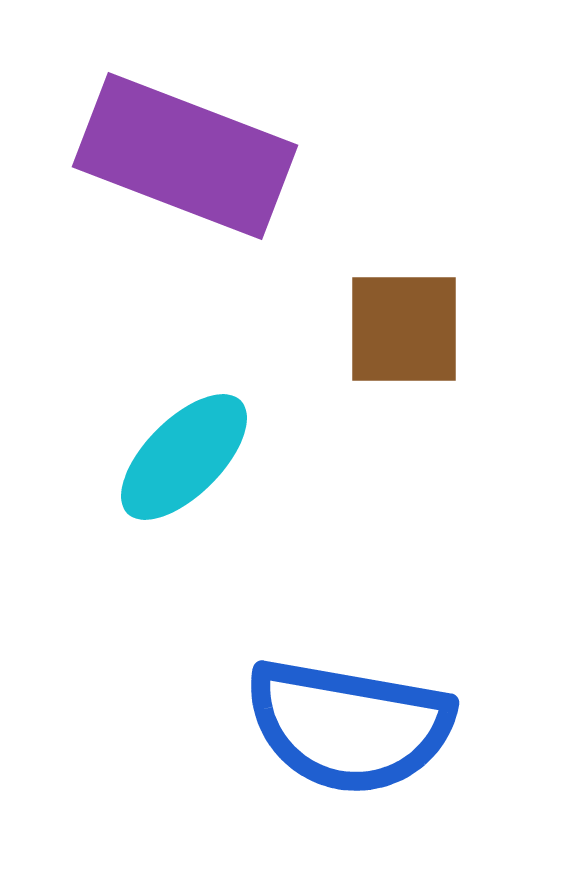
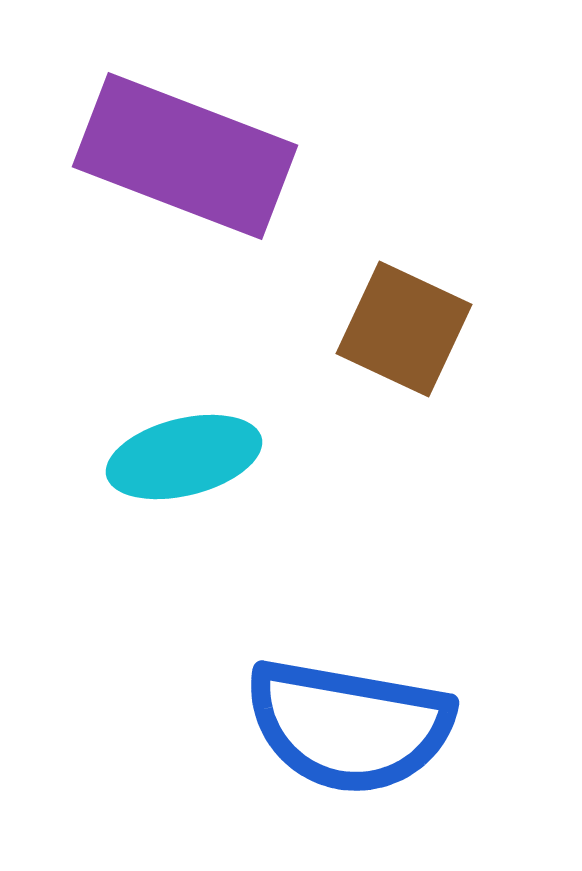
brown square: rotated 25 degrees clockwise
cyan ellipse: rotated 31 degrees clockwise
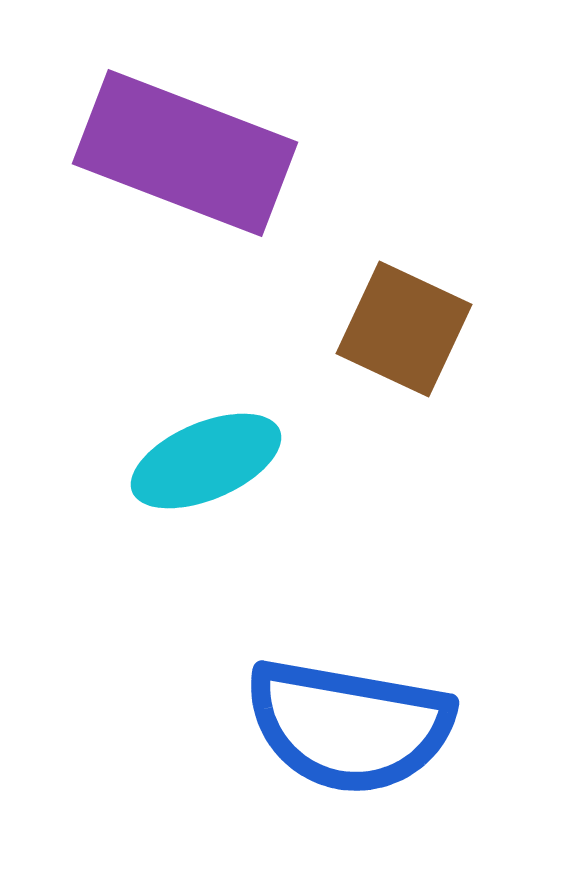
purple rectangle: moved 3 px up
cyan ellipse: moved 22 px right, 4 px down; rotated 9 degrees counterclockwise
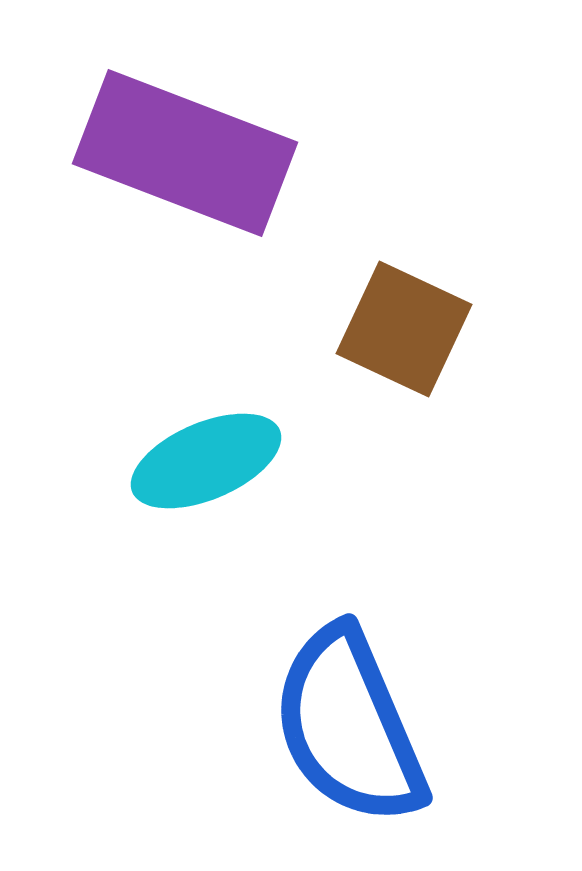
blue semicircle: rotated 57 degrees clockwise
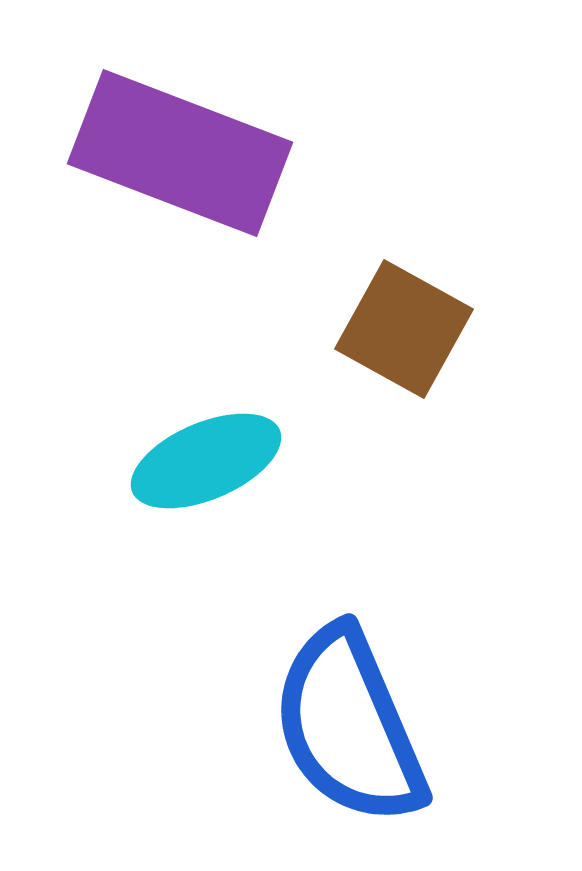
purple rectangle: moved 5 px left
brown square: rotated 4 degrees clockwise
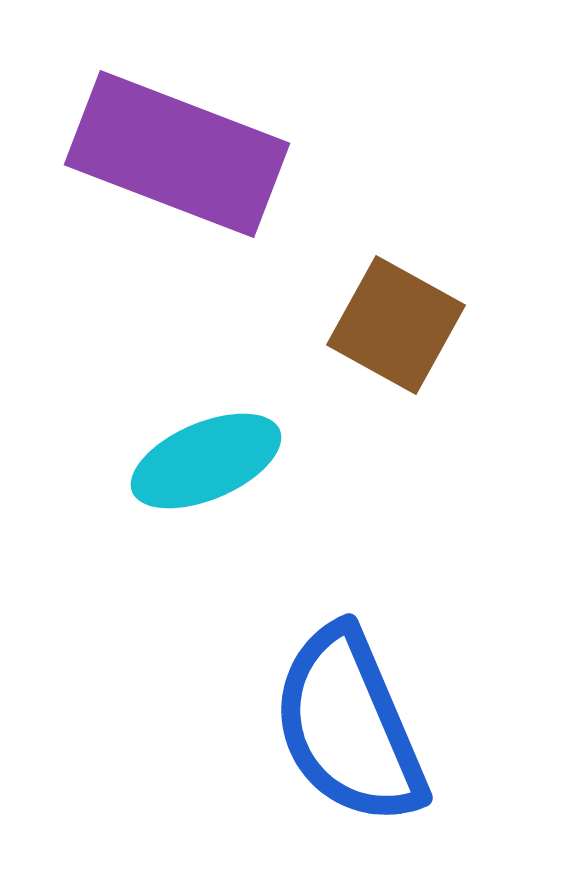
purple rectangle: moved 3 px left, 1 px down
brown square: moved 8 px left, 4 px up
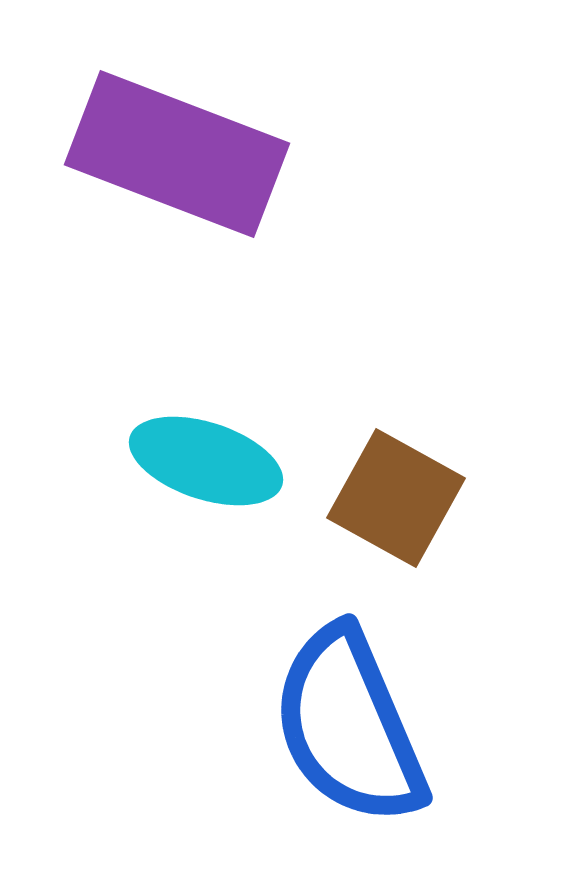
brown square: moved 173 px down
cyan ellipse: rotated 41 degrees clockwise
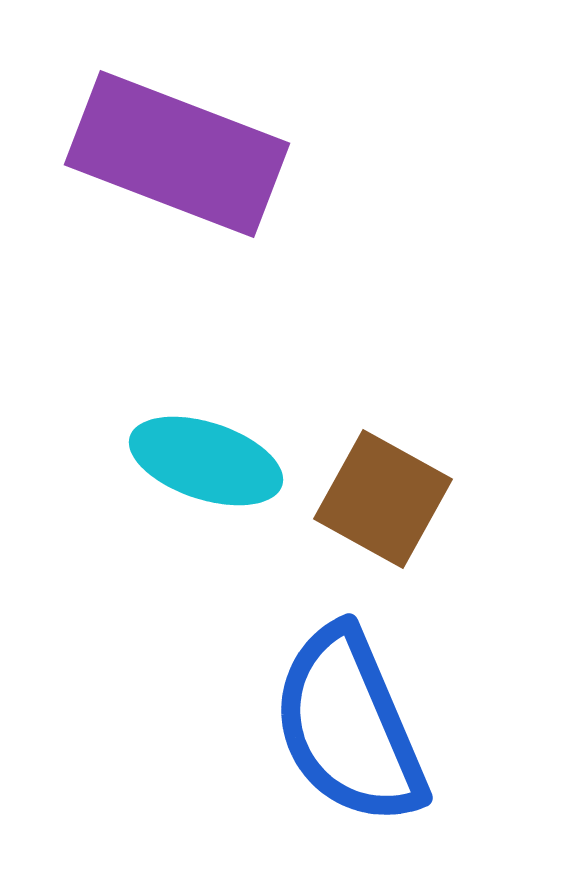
brown square: moved 13 px left, 1 px down
